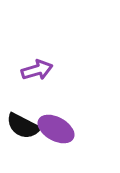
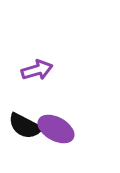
black semicircle: moved 2 px right
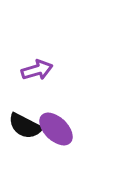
purple ellipse: rotated 15 degrees clockwise
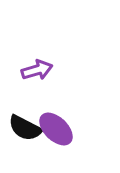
black semicircle: moved 2 px down
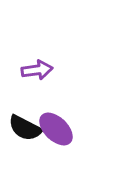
purple arrow: rotated 8 degrees clockwise
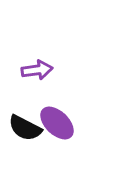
purple ellipse: moved 1 px right, 6 px up
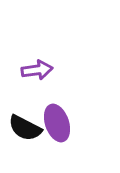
purple ellipse: rotated 27 degrees clockwise
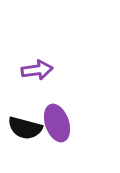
black semicircle: rotated 12 degrees counterclockwise
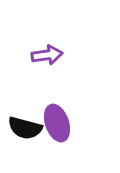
purple arrow: moved 10 px right, 15 px up
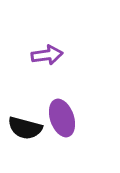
purple ellipse: moved 5 px right, 5 px up
